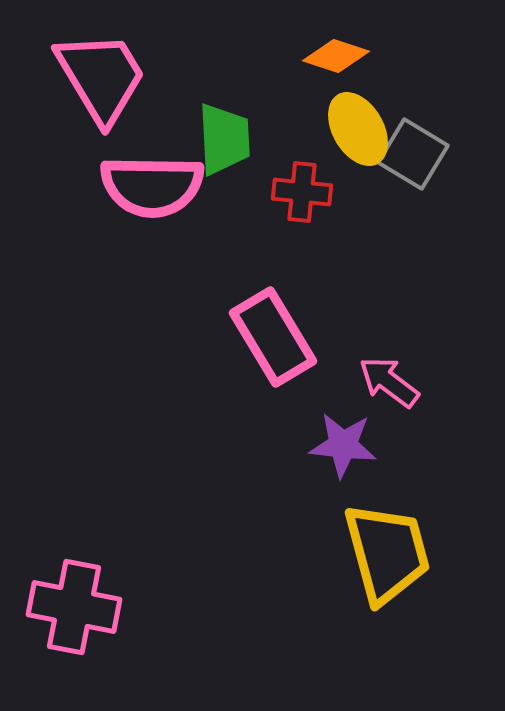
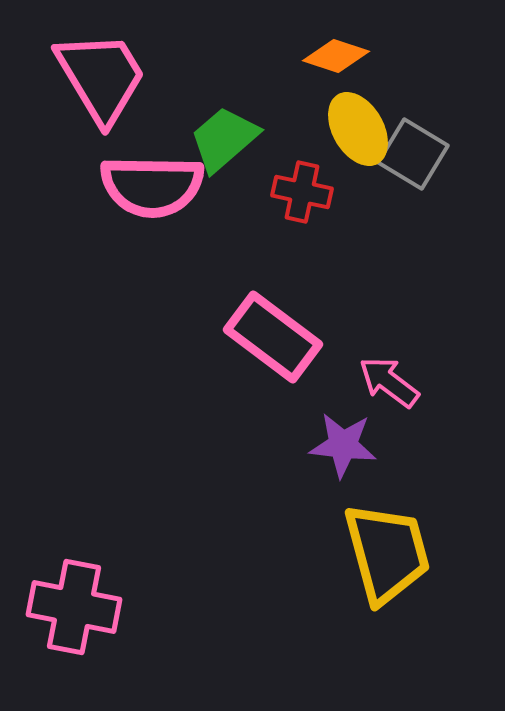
green trapezoid: rotated 128 degrees counterclockwise
red cross: rotated 6 degrees clockwise
pink rectangle: rotated 22 degrees counterclockwise
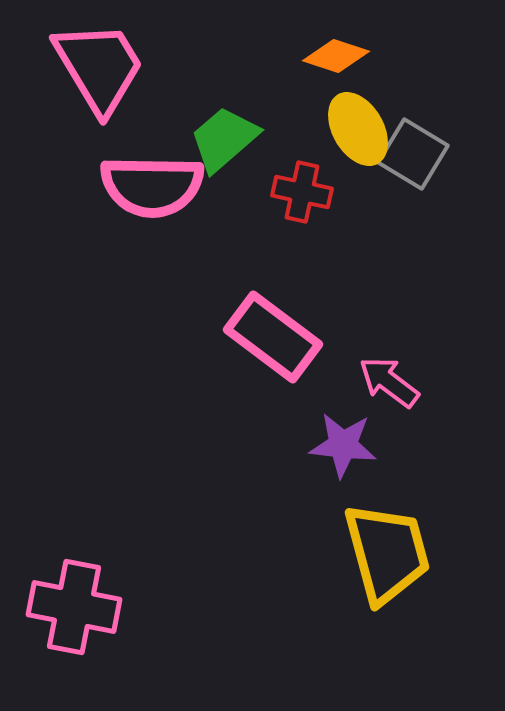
pink trapezoid: moved 2 px left, 10 px up
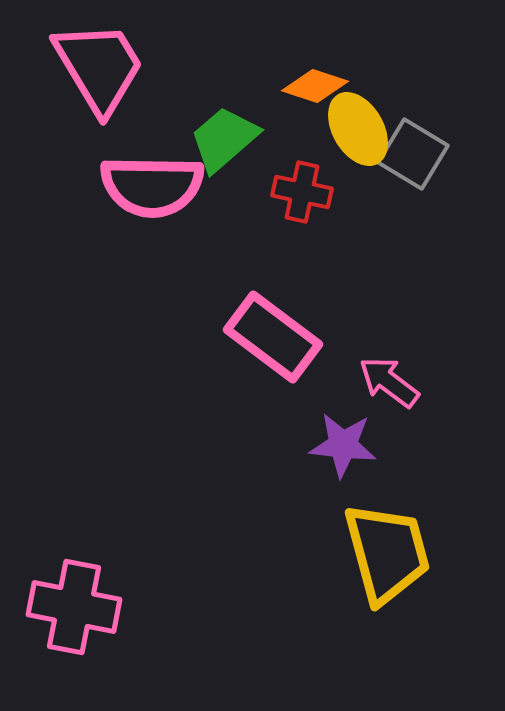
orange diamond: moved 21 px left, 30 px down
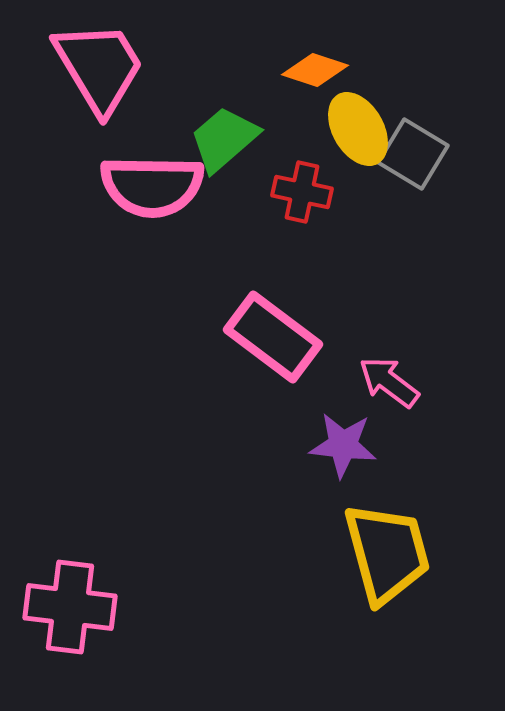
orange diamond: moved 16 px up
pink cross: moved 4 px left; rotated 4 degrees counterclockwise
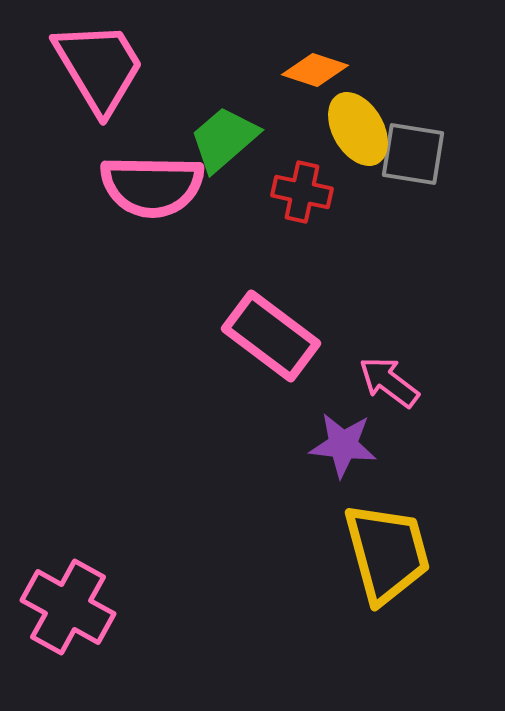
gray square: rotated 22 degrees counterclockwise
pink rectangle: moved 2 px left, 1 px up
pink cross: moved 2 px left; rotated 22 degrees clockwise
